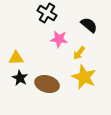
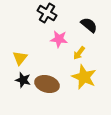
yellow triangle: moved 4 px right; rotated 49 degrees counterclockwise
black star: moved 3 px right, 2 px down; rotated 14 degrees counterclockwise
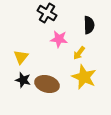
black semicircle: rotated 48 degrees clockwise
yellow triangle: moved 1 px right, 1 px up
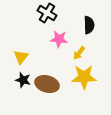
yellow star: rotated 25 degrees counterclockwise
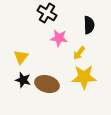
pink star: moved 1 px up
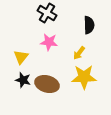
pink star: moved 10 px left, 4 px down
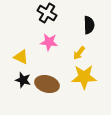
yellow triangle: rotated 42 degrees counterclockwise
